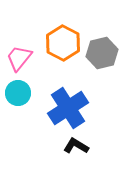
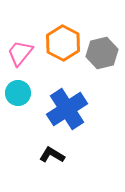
pink trapezoid: moved 1 px right, 5 px up
blue cross: moved 1 px left, 1 px down
black L-shape: moved 24 px left, 9 px down
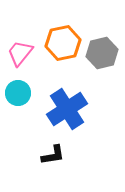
orange hexagon: rotated 20 degrees clockwise
black L-shape: moved 1 px right; rotated 140 degrees clockwise
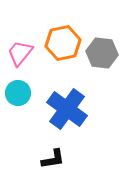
gray hexagon: rotated 20 degrees clockwise
blue cross: rotated 21 degrees counterclockwise
black L-shape: moved 4 px down
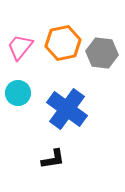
pink trapezoid: moved 6 px up
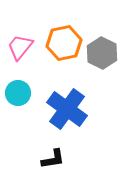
orange hexagon: moved 1 px right
gray hexagon: rotated 20 degrees clockwise
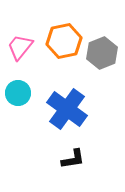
orange hexagon: moved 2 px up
gray hexagon: rotated 12 degrees clockwise
black L-shape: moved 20 px right
